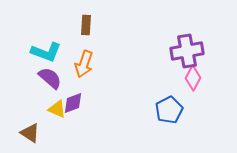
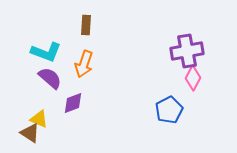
yellow triangle: moved 18 px left, 10 px down
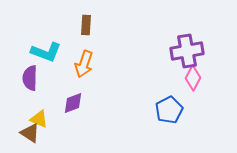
purple semicircle: moved 20 px left; rotated 130 degrees counterclockwise
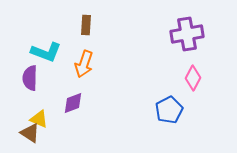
purple cross: moved 17 px up
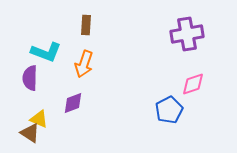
pink diamond: moved 6 px down; rotated 45 degrees clockwise
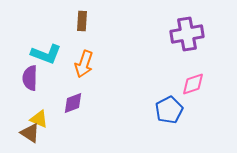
brown rectangle: moved 4 px left, 4 px up
cyan L-shape: moved 2 px down
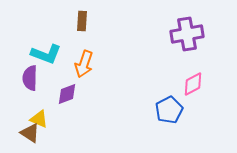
pink diamond: rotated 10 degrees counterclockwise
purple diamond: moved 6 px left, 9 px up
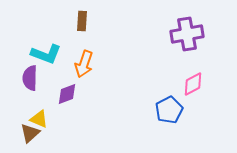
brown triangle: rotated 45 degrees clockwise
